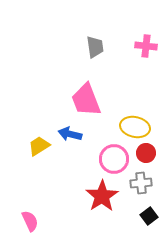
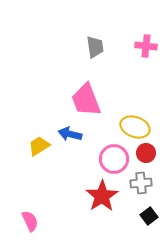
yellow ellipse: rotated 8 degrees clockwise
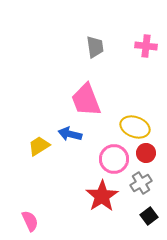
gray cross: rotated 25 degrees counterclockwise
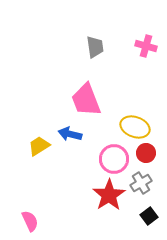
pink cross: rotated 10 degrees clockwise
red star: moved 7 px right, 1 px up
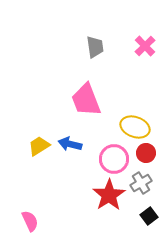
pink cross: moved 1 px left; rotated 30 degrees clockwise
blue arrow: moved 10 px down
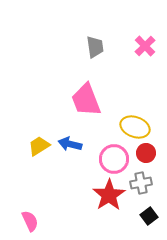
gray cross: rotated 20 degrees clockwise
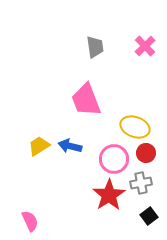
blue arrow: moved 2 px down
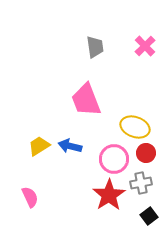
pink semicircle: moved 24 px up
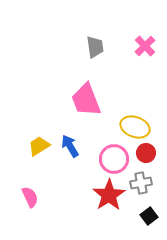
blue arrow: rotated 45 degrees clockwise
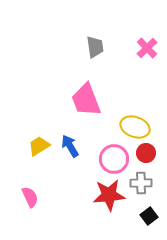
pink cross: moved 2 px right, 2 px down
gray cross: rotated 10 degrees clockwise
red star: rotated 28 degrees clockwise
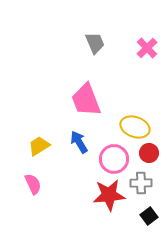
gray trapezoid: moved 4 px up; rotated 15 degrees counterclockwise
blue arrow: moved 9 px right, 4 px up
red circle: moved 3 px right
pink semicircle: moved 3 px right, 13 px up
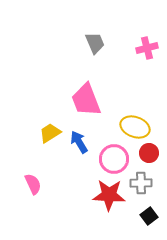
pink cross: rotated 30 degrees clockwise
yellow trapezoid: moved 11 px right, 13 px up
red star: rotated 8 degrees clockwise
